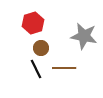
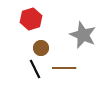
red hexagon: moved 2 px left, 4 px up
gray star: moved 1 px left, 1 px up; rotated 12 degrees clockwise
black line: moved 1 px left
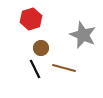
brown line: rotated 15 degrees clockwise
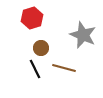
red hexagon: moved 1 px right, 1 px up
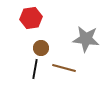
red hexagon: moved 1 px left; rotated 10 degrees clockwise
gray star: moved 3 px right, 4 px down; rotated 16 degrees counterclockwise
black line: rotated 36 degrees clockwise
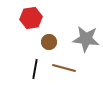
brown circle: moved 8 px right, 6 px up
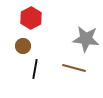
red hexagon: rotated 20 degrees counterclockwise
brown circle: moved 26 px left, 4 px down
brown line: moved 10 px right
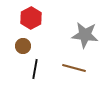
gray star: moved 1 px left, 4 px up
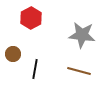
gray star: moved 3 px left
brown circle: moved 10 px left, 8 px down
brown line: moved 5 px right, 3 px down
